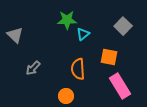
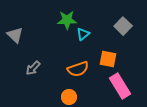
orange square: moved 1 px left, 2 px down
orange semicircle: rotated 105 degrees counterclockwise
orange circle: moved 3 px right, 1 px down
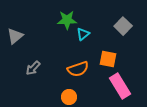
gray triangle: moved 1 px down; rotated 36 degrees clockwise
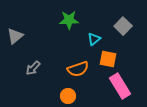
green star: moved 2 px right
cyan triangle: moved 11 px right, 5 px down
orange circle: moved 1 px left, 1 px up
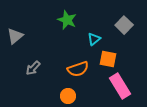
green star: moved 2 px left; rotated 24 degrees clockwise
gray square: moved 1 px right, 1 px up
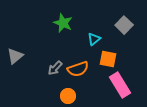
green star: moved 4 px left, 3 px down
gray triangle: moved 20 px down
gray arrow: moved 22 px right
pink rectangle: moved 1 px up
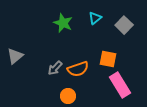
cyan triangle: moved 1 px right, 21 px up
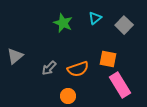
gray arrow: moved 6 px left
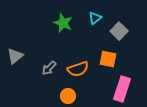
gray square: moved 5 px left, 6 px down
pink rectangle: moved 2 px right, 4 px down; rotated 50 degrees clockwise
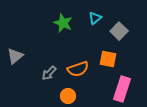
gray arrow: moved 5 px down
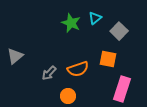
green star: moved 8 px right
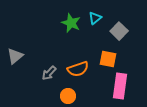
pink rectangle: moved 2 px left, 3 px up; rotated 10 degrees counterclockwise
